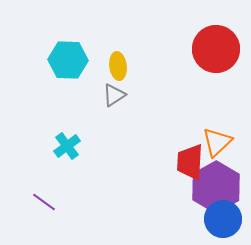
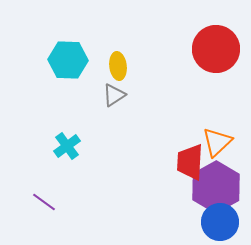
blue circle: moved 3 px left, 3 px down
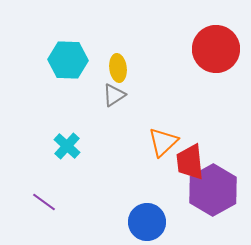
yellow ellipse: moved 2 px down
orange triangle: moved 54 px left
cyan cross: rotated 12 degrees counterclockwise
red trapezoid: rotated 9 degrees counterclockwise
purple hexagon: moved 3 px left, 3 px down
blue circle: moved 73 px left
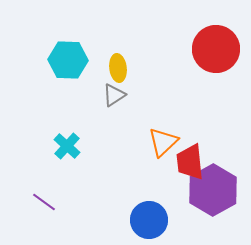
blue circle: moved 2 px right, 2 px up
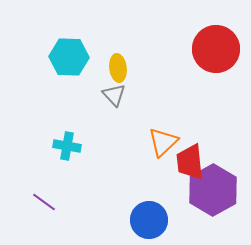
cyan hexagon: moved 1 px right, 3 px up
gray triangle: rotated 40 degrees counterclockwise
cyan cross: rotated 32 degrees counterclockwise
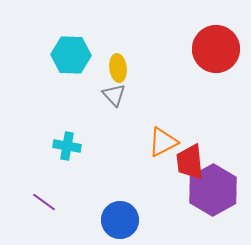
cyan hexagon: moved 2 px right, 2 px up
orange triangle: rotated 16 degrees clockwise
blue circle: moved 29 px left
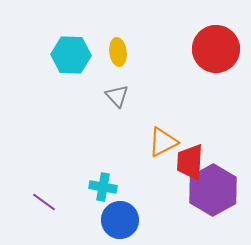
yellow ellipse: moved 16 px up
gray triangle: moved 3 px right, 1 px down
cyan cross: moved 36 px right, 41 px down
red trapezoid: rotated 9 degrees clockwise
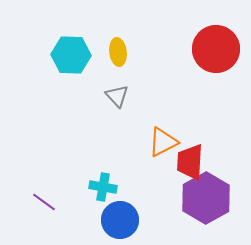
purple hexagon: moved 7 px left, 8 px down
